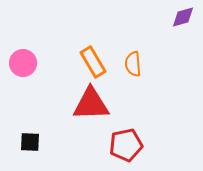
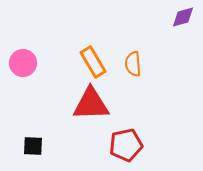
black square: moved 3 px right, 4 px down
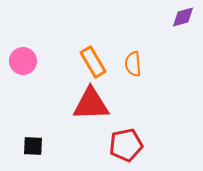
pink circle: moved 2 px up
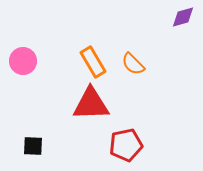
orange semicircle: rotated 40 degrees counterclockwise
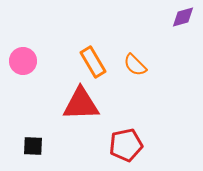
orange semicircle: moved 2 px right, 1 px down
red triangle: moved 10 px left
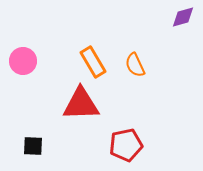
orange semicircle: rotated 20 degrees clockwise
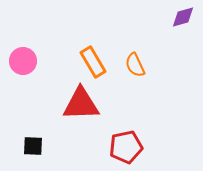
red pentagon: moved 2 px down
